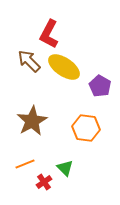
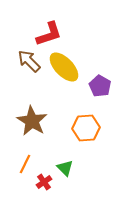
red L-shape: rotated 136 degrees counterclockwise
yellow ellipse: rotated 12 degrees clockwise
brown star: rotated 12 degrees counterclockwise
orange hexagon: rotated 12 degrees counterclockwise
orange line: rotated 42 degrees counterclockwise
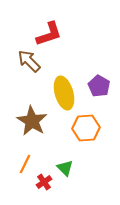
yellow ellipse: moved 26 px down; rotated 28 degrees clockwise
purple pentagon: moved 1 px left
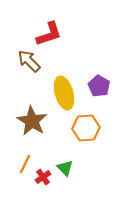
red cross: moved 1 px left, 5 px up
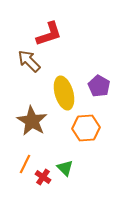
red cross: rotated 21 degrees counterclockwise
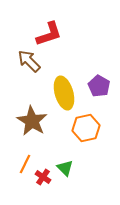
orange hexagon: rotated 8 degrees counterclockwise
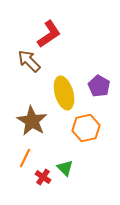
red L-shape: rotated 16 degrees counterclockwise
orange line: moved 6 px up
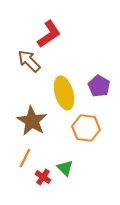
orange hexagon: rotated 20 degrees clockwise
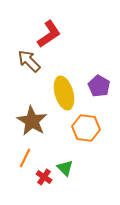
red cross: moved 1 px right
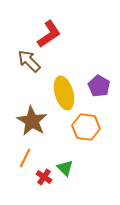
orange hexagon: moved 1 px up
